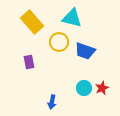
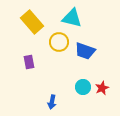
cyan circle: moved 1 px left, 1 px up
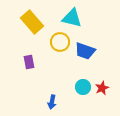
yellow circle: moved 1 px right
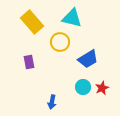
blue trapezoid: moved 3 px right, 8 px down; rotated 50 degrees counterclockwise
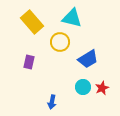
purple rectangle: rotated 24 degrees clockwise
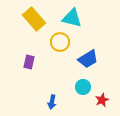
yellow rectangle: moved 2 px right, 3 px up
red star: moved 12 px down
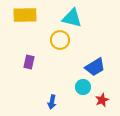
yellow rectangle: moved 9 px left, 4 px up; rotated 50 degrees counterclockwise
yellow circle: moved 2 px up
blue trapezoid: moved 7 px right, 8 px down
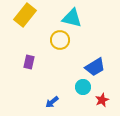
yellow rectangle: rotated 50 degrees counterclockwise
blue arrow: rotated 40 degrees clockwise
